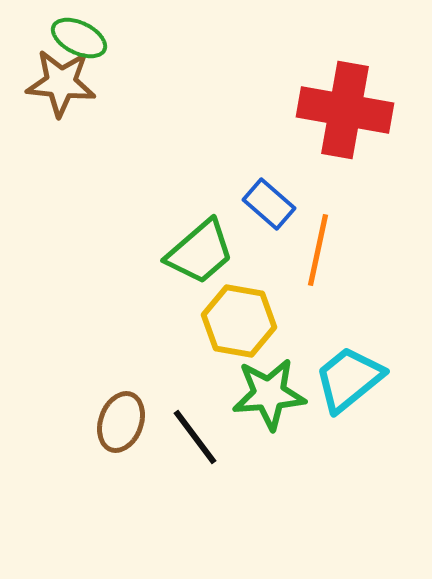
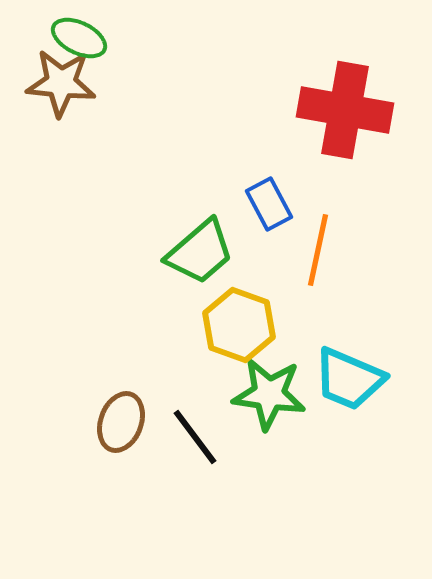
blue rectangle: rotated 21 degrees clockwise
yellow hexagon: moved 4 px down; rotated 10 degrees clockwise
cyan trapezoid: rotated 118 degrees counterclockwise
green star: rotated 12 degrees clockwise
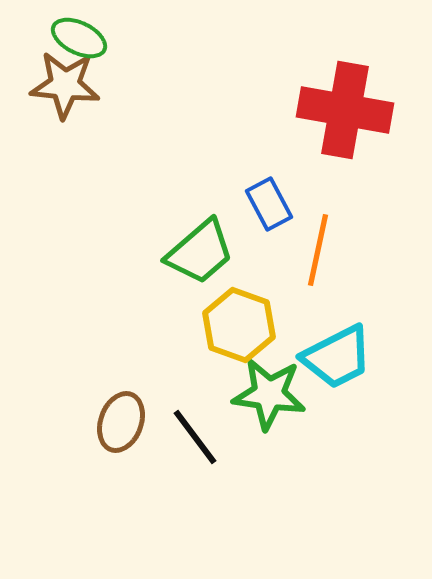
brown star: moved 4 px right, 2 px down
cyan trapezoid: moved 12 px left, 22 px up; rotated 50 degrees counterclockwise
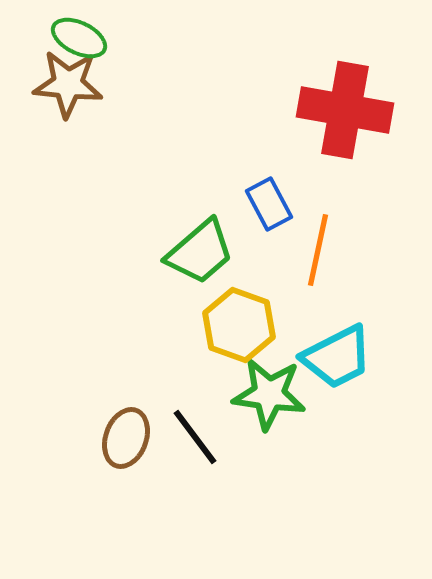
brown star: moved 3 px right, 1 px up
brown ellipse: moved 5 px right, 16 px down
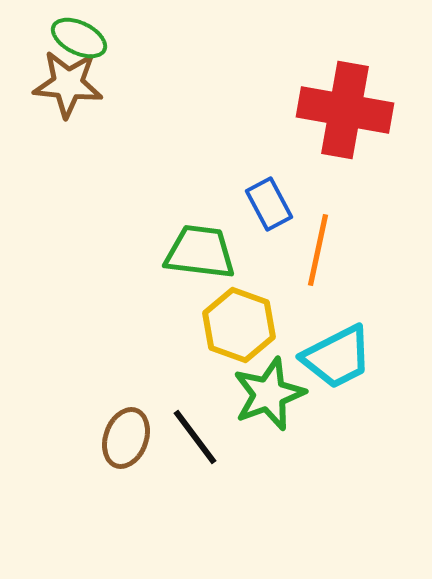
green trapezoid: rotated 132 degrees counterclockwise
green star: rotated 28 degrees counterclockwise
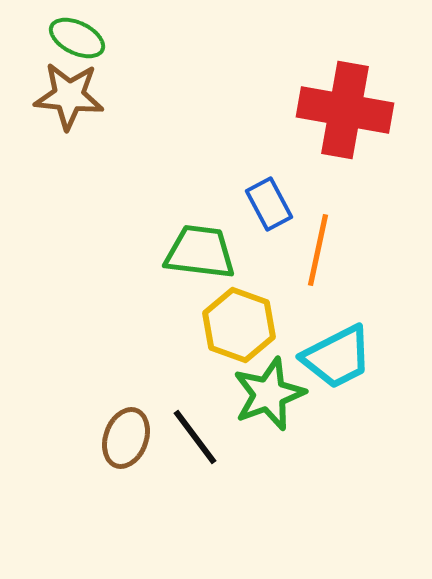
green ellipse: moved 2 px left
brown star: moved 1 px right, 12 px down
